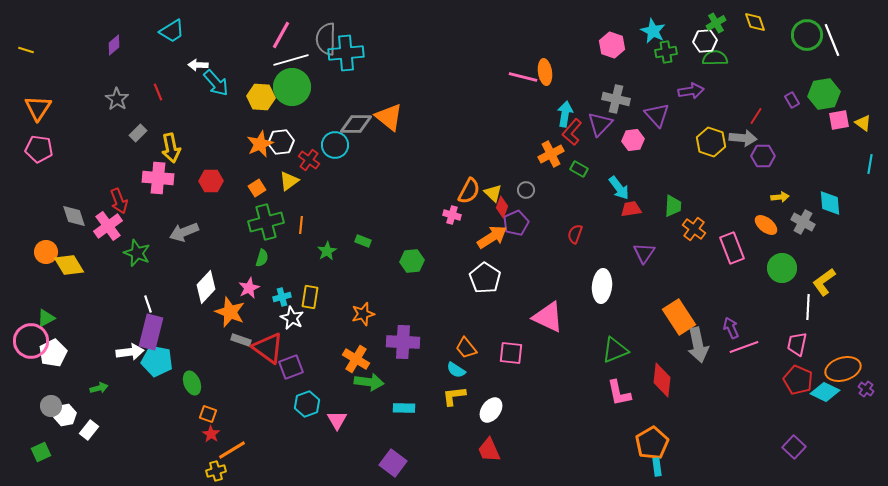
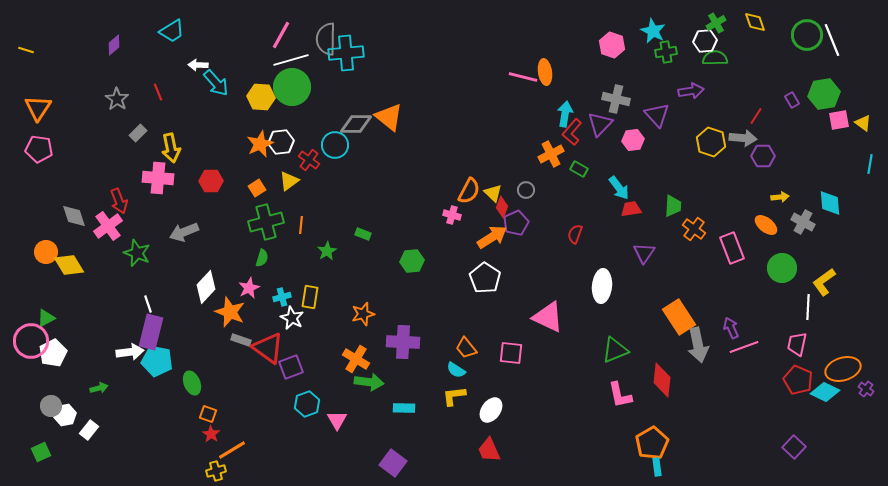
green rectangle at (363, 241): moved 7 px up
pink L-shape at (619, 393): moved 1 px right, 2 px down
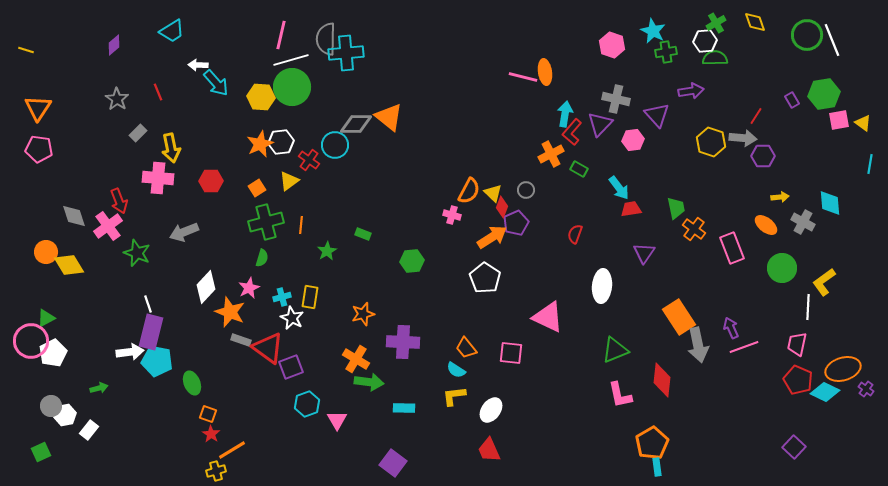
pink line at (281, 35): rotated 16 degrees counterclockwise
green trapezoid at (673, 206): moved 3 px right, 2 px down; rotated 15 degrees counterclockwise
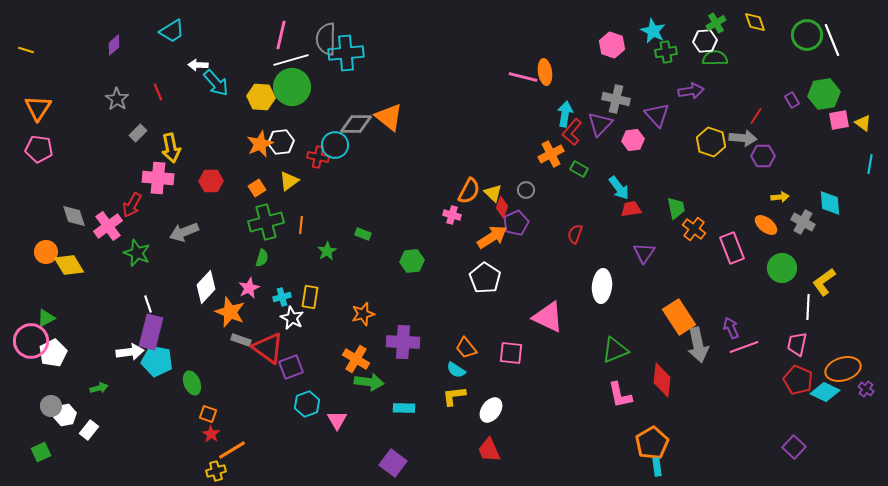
red cross at (309, 160): moved 9 px right, 3 px up; rotated 25 degrees counterclockwise
red arrow at (119, 201): moved 13 px right, 4 px down; rotated 50 degrees clockwise
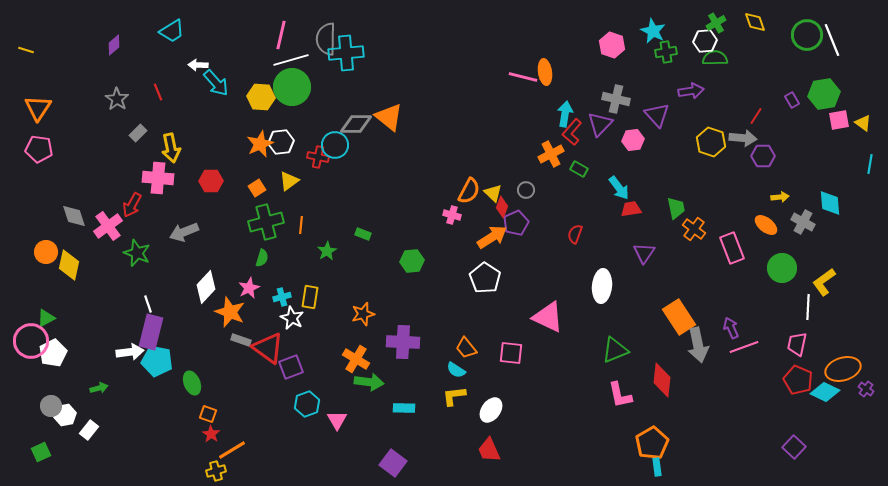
yellow diamond at (69, 265): rotated 44 degrees clockwise
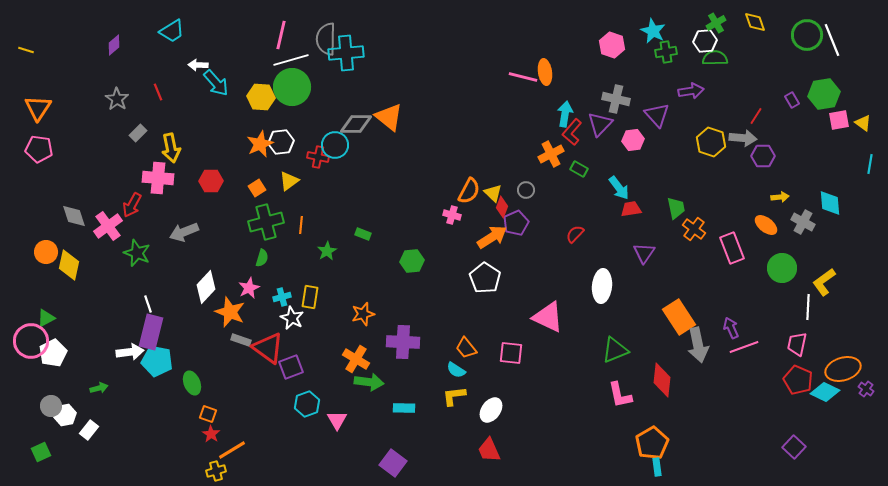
red semicircle at (575, 234): rotated 24 degrees clockwise
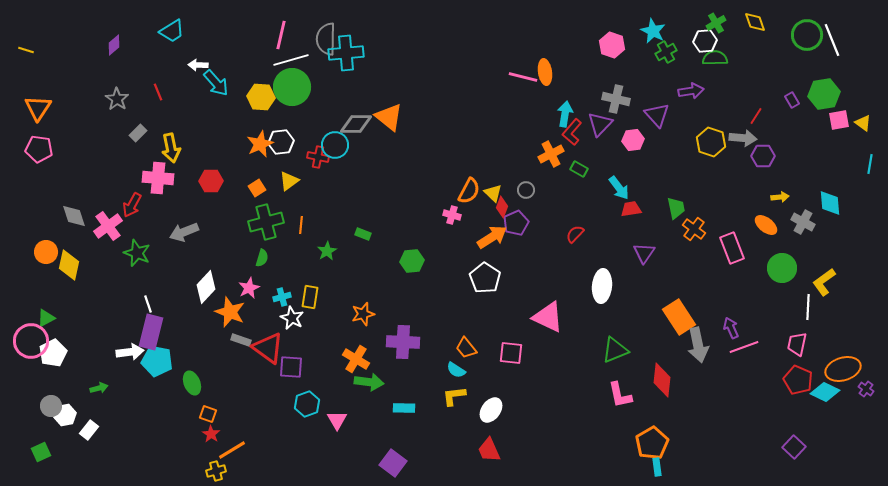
green cross at (666, 52): rotated 20 degrees counterclockwise
purple square at (291, 367): rotated 25 degrees clockwise
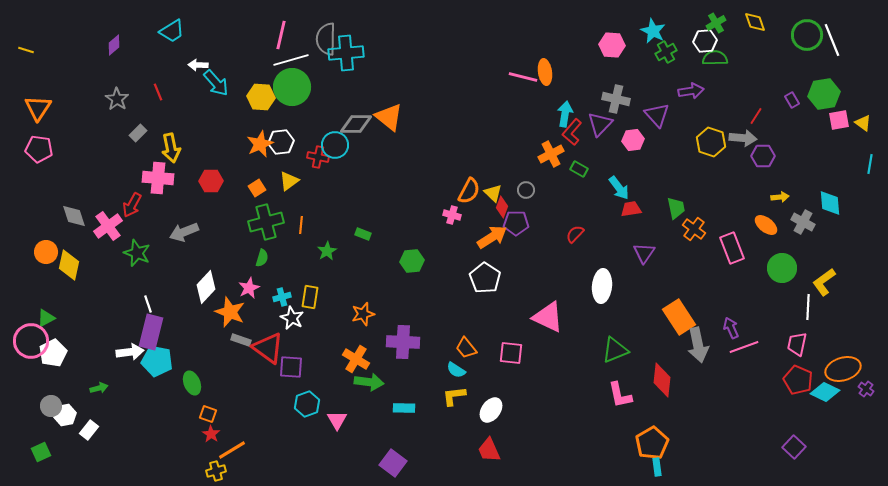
pink hexagon at (612, 45): rotated 15 degrees counterclockwise
purple pentagon at (516, 223): rotated 25 degrees clockwise
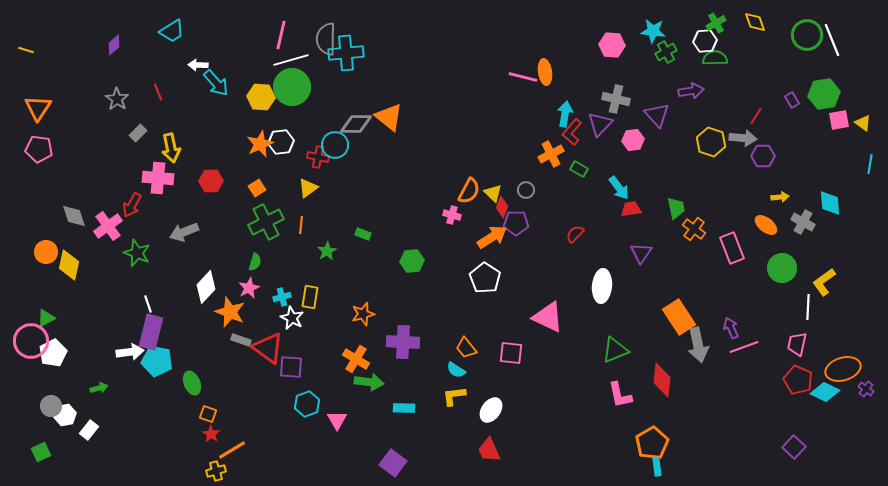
cyan star at (653, 31): rotated 20 degrees counterclockwise
yellow triangle at (289, 181): moved 19 px right, 7 px down
green cross at (266, 222): rotated 12 degrees counterclockwise
purple triangle at (644, 253): moved 3 px left
green semicircle at (262, 258): moved 7 px left, 4 px down
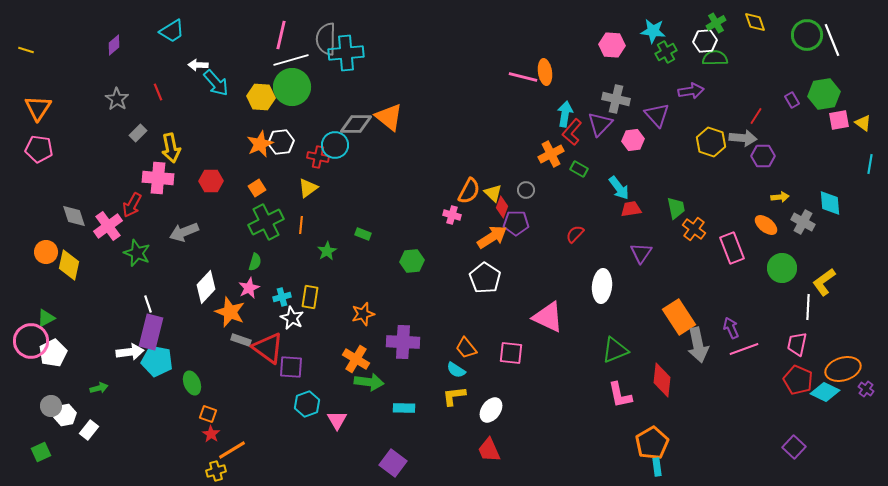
pink line at (744, 347): moved 2 px down
